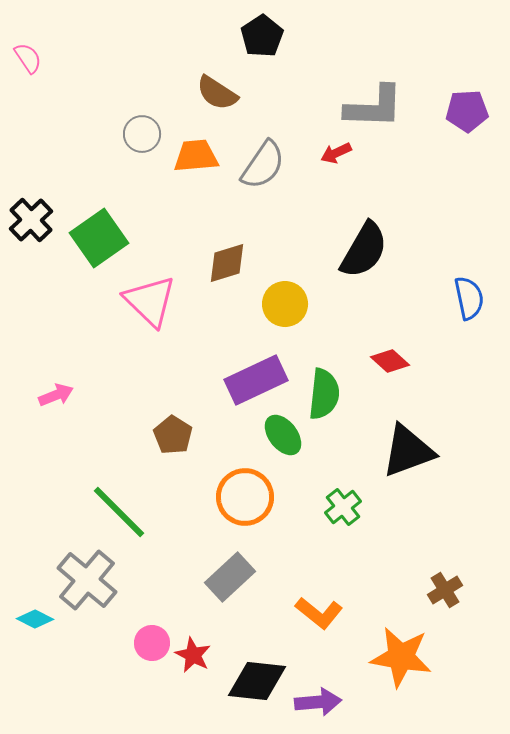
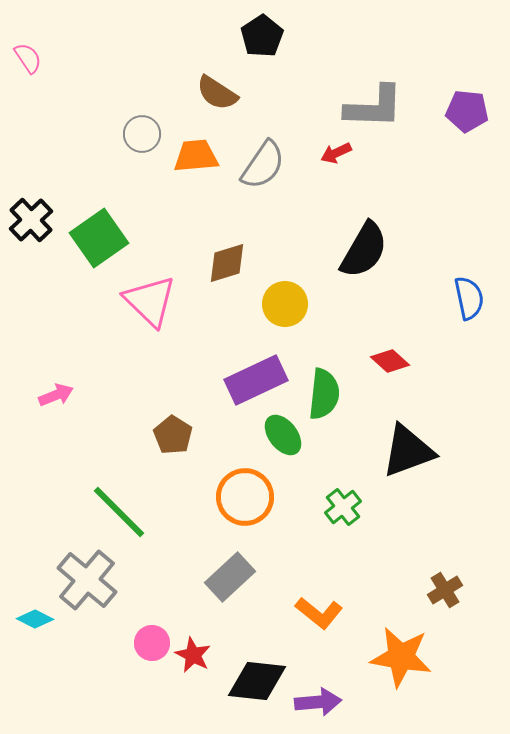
purple pentagon: rotated 9 degrees clockwise
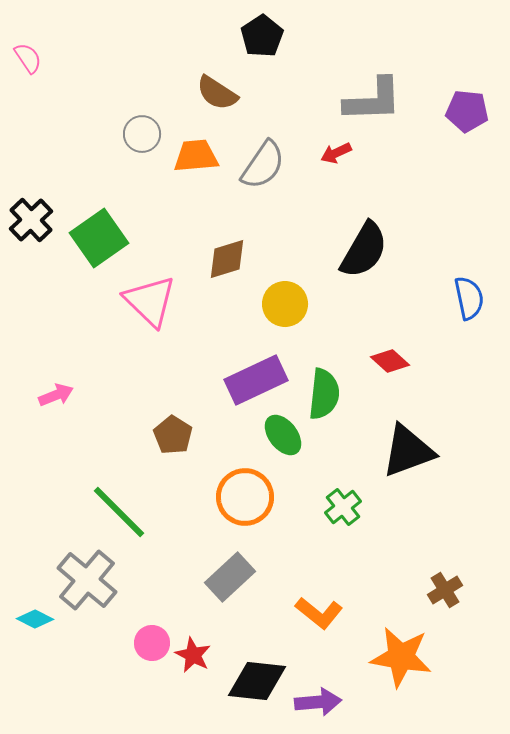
gray L-shape: moved 1 px left, 7 px up; rotated 4 degrees counterclockwise
brown diamond: moved 4 px up
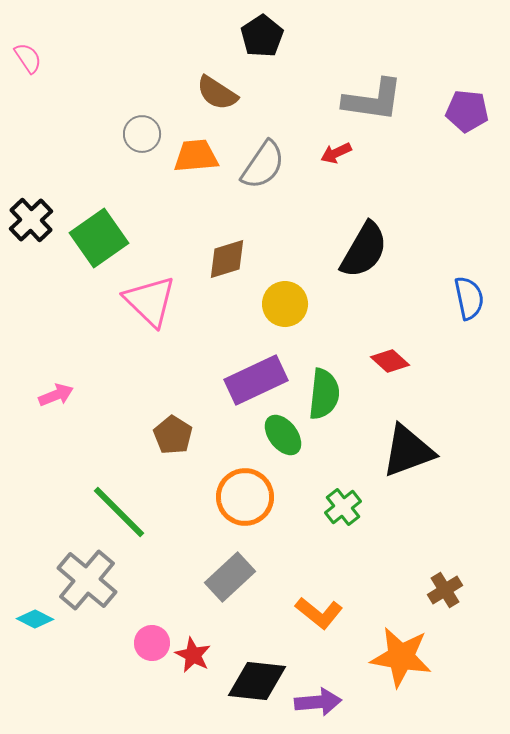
gray L-shape: rotated 10 degrees clockwise
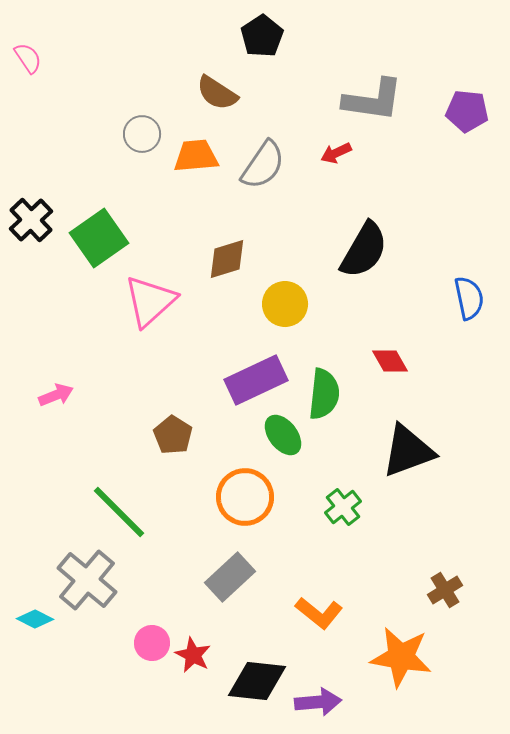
pink triangle: rotated 34 degrees clockwise
red diamond: rotated 18 degrees clockwise
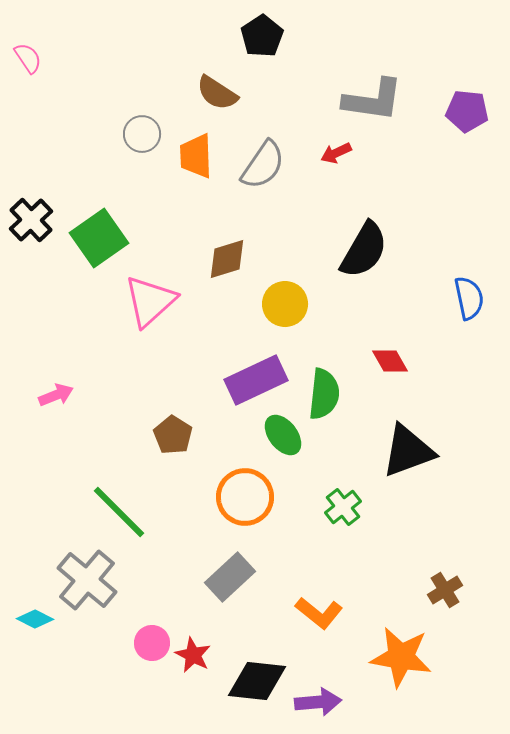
orange trapezoid: rotated 87 degrees counterclockwise
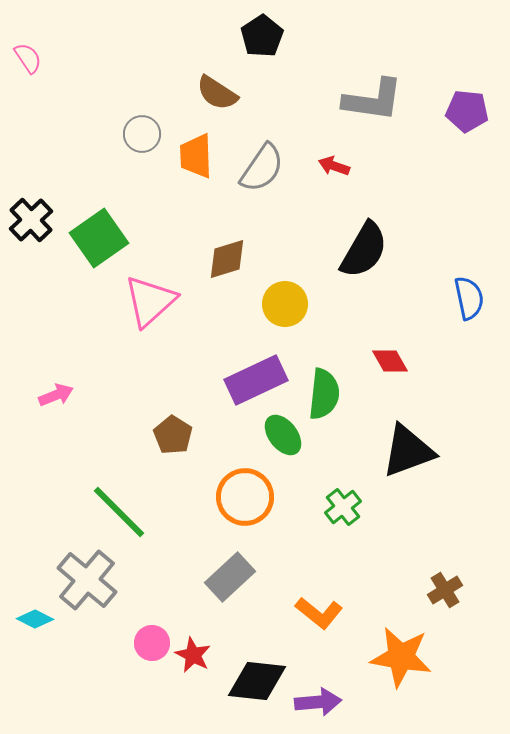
red arrow: moved 2 px left, 13 px down; rotated 44 degrees clockwise
gray semicircle: moved 1 px left, 3 px down
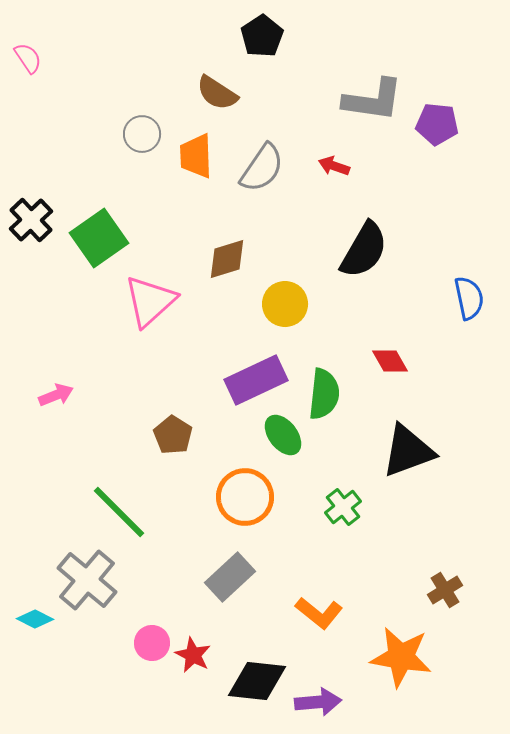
purple pentagon: moved 30 px left, 13 px down
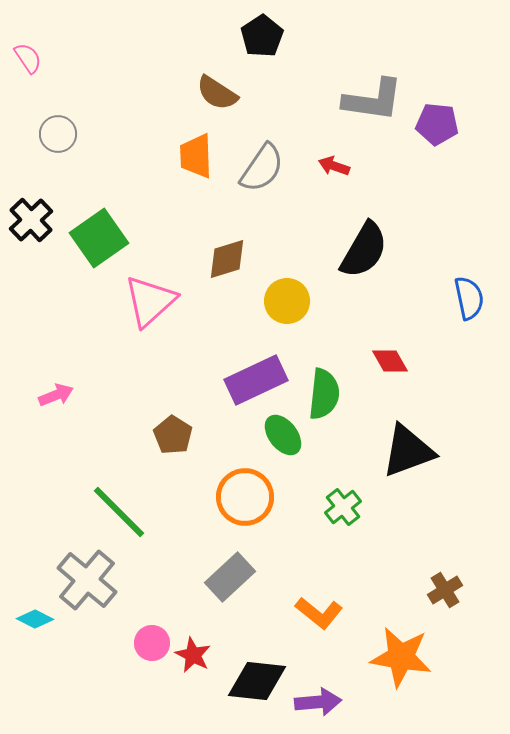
gray circle: moved 84 px left
yellow circle: moved 2 px right, 3 px up
